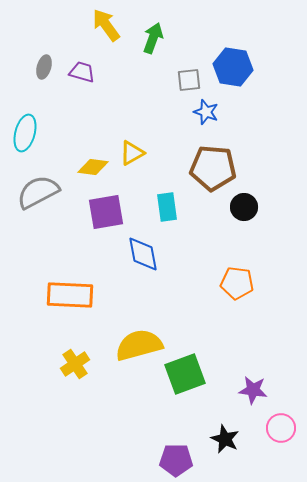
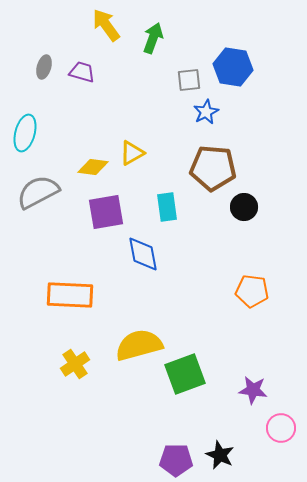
blue star: rotated 25 degrees clockwise
orange pentagon: moved 15 px right, 8 px down
black star: moved 5 px left, 16 px down
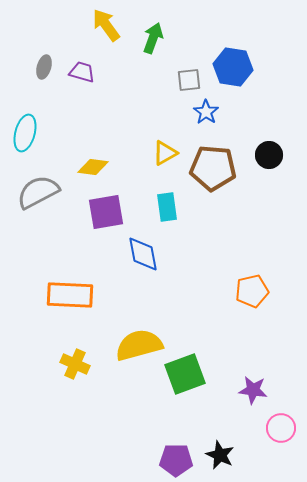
blue star: rotated 10 degrees counterclockwise
yellow triangle: moved 33 px right
black circle: moved 25 px right, 52 px up
orange pentagon: rotated 20 degrees counterclockwise
yellow cross: rotated 32 degrees counterclockwise
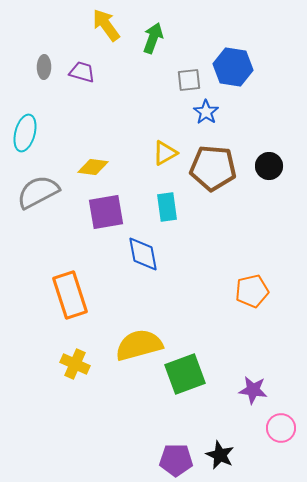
gray ellipse: rotated 15 degrees counterclockwise
black circle: moved 11 px down
orange rectangle: rotated 69 degrees clockwise
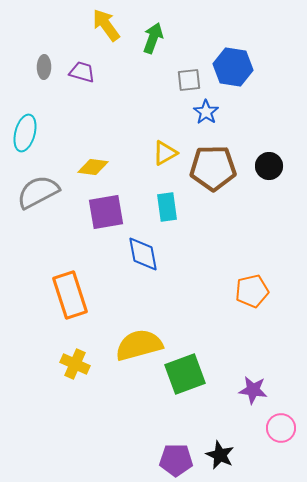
brown pentagon: rotated 6 degrees counterclockwise
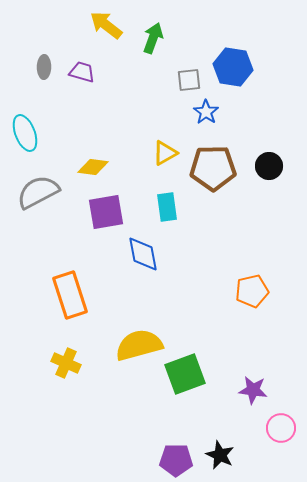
yellow arrow: rotated 16 degrees counterclockwise
cyan ellipse: rotated 36 degrees counterclockwise
yellow cross: moved 9 px left, 1 px up
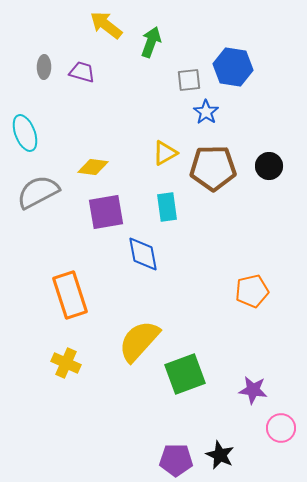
green arrow: moved 2 px left, 4 px down
yellow semicircle: moved 4 px up; rotated 33 degrees counterclockwise
